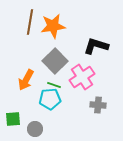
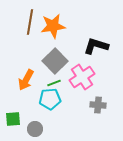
green line: moved 2 px up; rotated 40 degrees counterclockwise
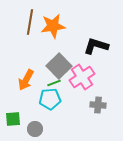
gray square: moved 4 px right, 5 px down
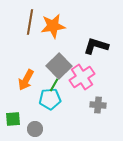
green line: moved 2 px down; rotated 40 degrees counterclockwise
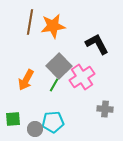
black L-shape: moved 1 px right, 2 px up; rotated 45 degrees clockwise
cyan pentagon: moved 3 px right, 23 px down
gray cross: moved 7 px right, 4 px down
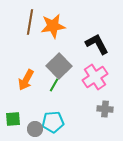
pink cross: moved 13 px right
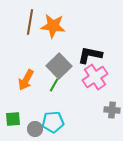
orange star: rotated 15 degrees clockwise
black L-shape: moved 7 px left, 11 px down; rotated 50 degrees counterclockwise
gray cross: moved 7 px right, 1 px down
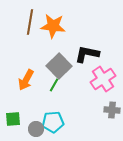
black L-shape: moved 3 px left, 1 px up
pink cross: moved 8 px right, 2 px down
gray circle: moved 1 px right
